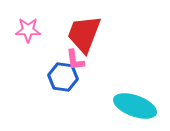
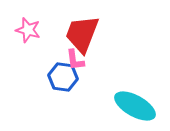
pink star: rotated 15 degrees clockwise
red trapezoid: moved 2 px left
cyan ellipse: rotated 9 degrees clockwise
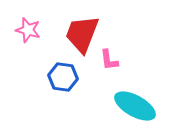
pink L-shape: moved 34 px right
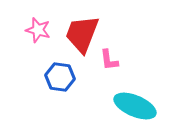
pink star: moved 10 px right
blue hexagon: moved 3 px left
cyan ellipse: rotated 6 degrees counterclockwise
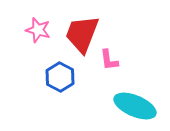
blue hexagon: rotated 20 degrees clockwise
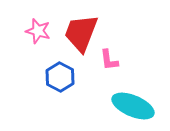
pink star: moved 1 px down
red trapezoid: moved 1 px left, 1 px up
cyan ellipse: moved 2 px left
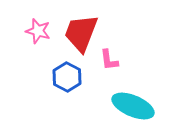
blue hexagon: moved 7 px right
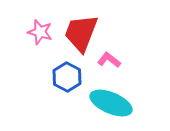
pink star: moved 2 px right, 1 px down
pink L-shape: rotated 135 degrees clockwise
cyan ellipse: moved 22 px left, 3 px up
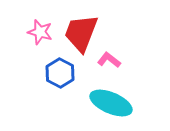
blue hexagon: moved 7 px left, 4 px up
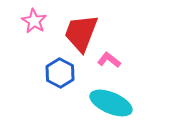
pink star: moved 6 px left, 11 px up; rotated 15 degrees clockwise
